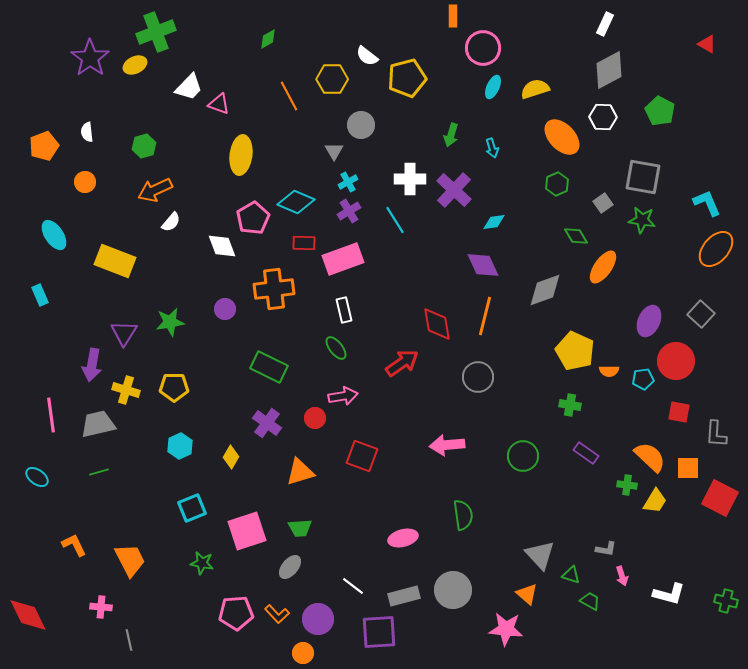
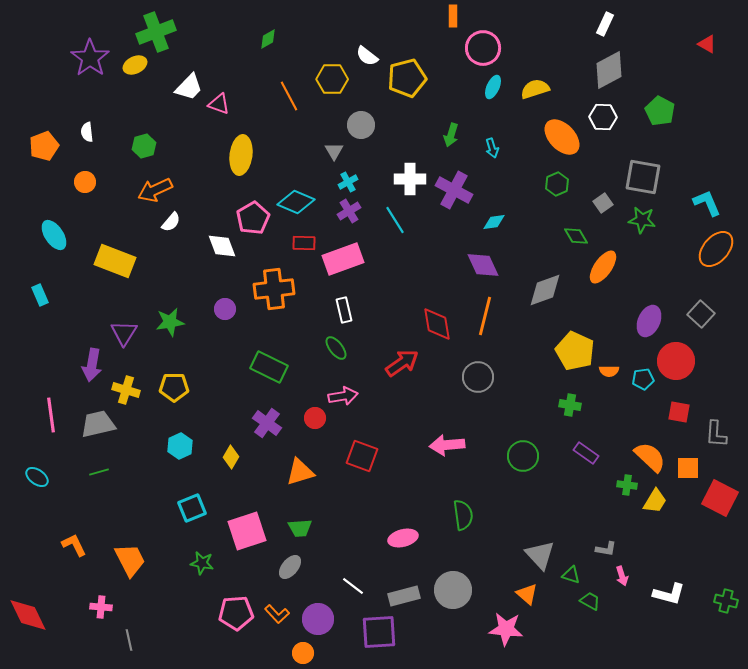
purple cross at (454, 190): rotated 15 degrees counterclockwise
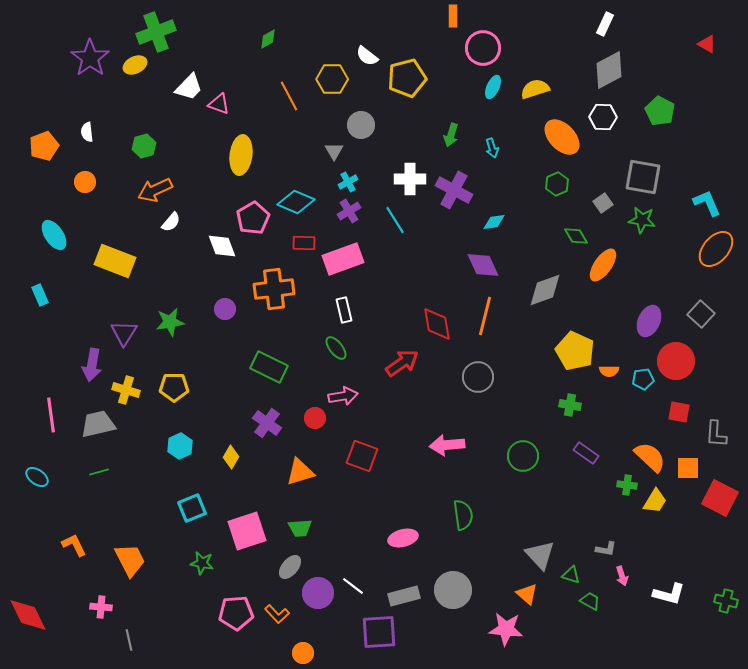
orange ellipse at (603, 267): moved 2 px up
purple circle at (318, 619): moved 26 px up
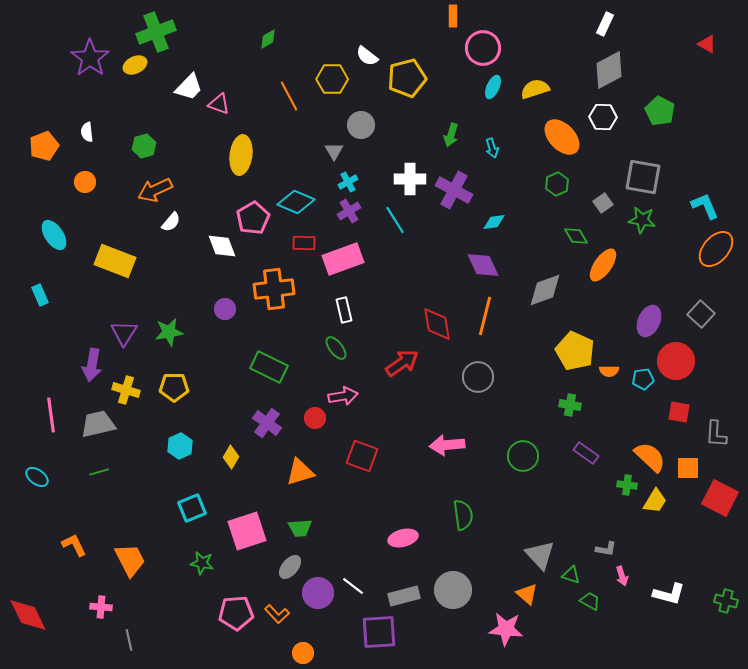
cyan L-shape at (707, 203): moved 2 px left, 3 px down
green star at (170, 322): moved 1 px left, 10 px down
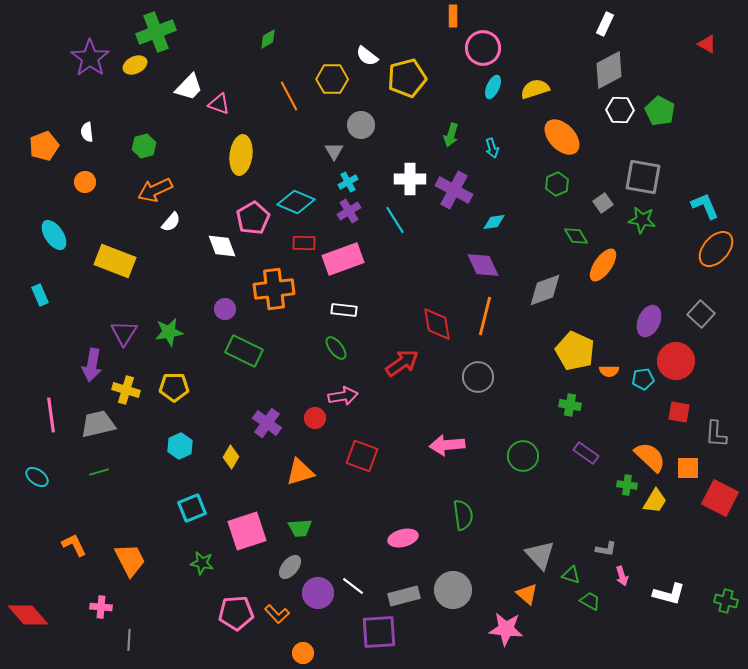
white hexagon at (603, 117): moved 17 px right, 7 px up
white rectangle at (344, 310): rotated 70 degrees counterclockwise
green rectangle at (269, 367): moved 25 px left, 16 px up
red diamond at (28, 615): rotated 15 degrees counterclockwise
gray line at (129, 640): rotated 15 degrees clockwise
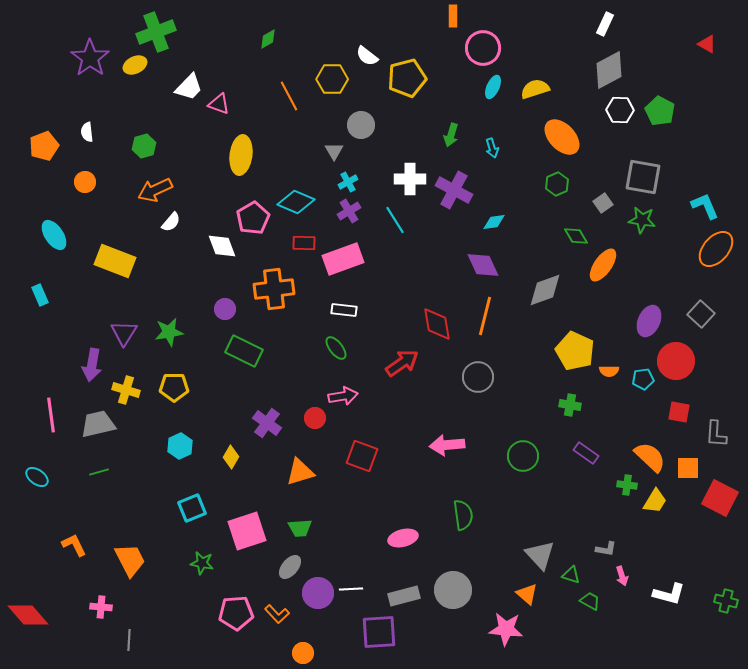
white line at (353, 586): moved 2 px left, 3 px down; rotated 40 degrees counterclockwise
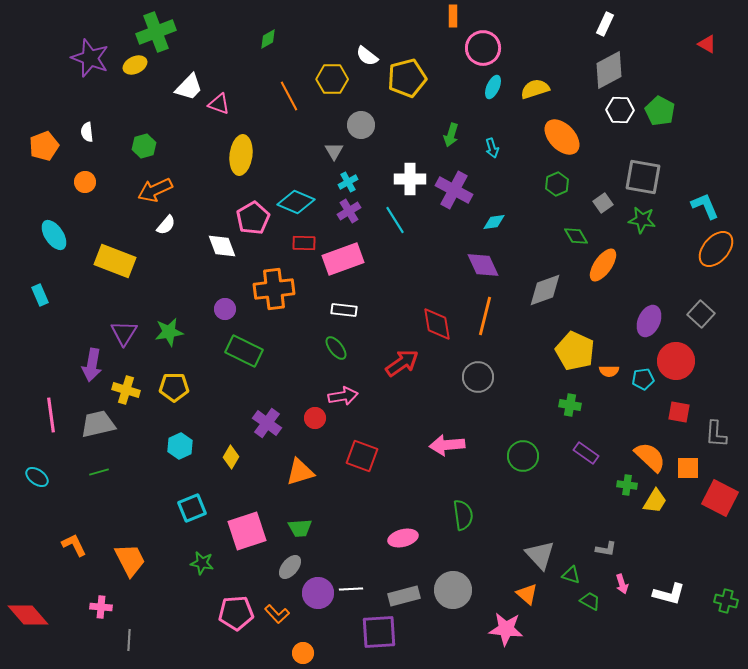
purple star at (90, 58): rotated 15 degrees counterclockwise
white semicircle at (171, 222): moved 5 px left, 3 px down
pink arrow at (622, 576): moved 8 px down
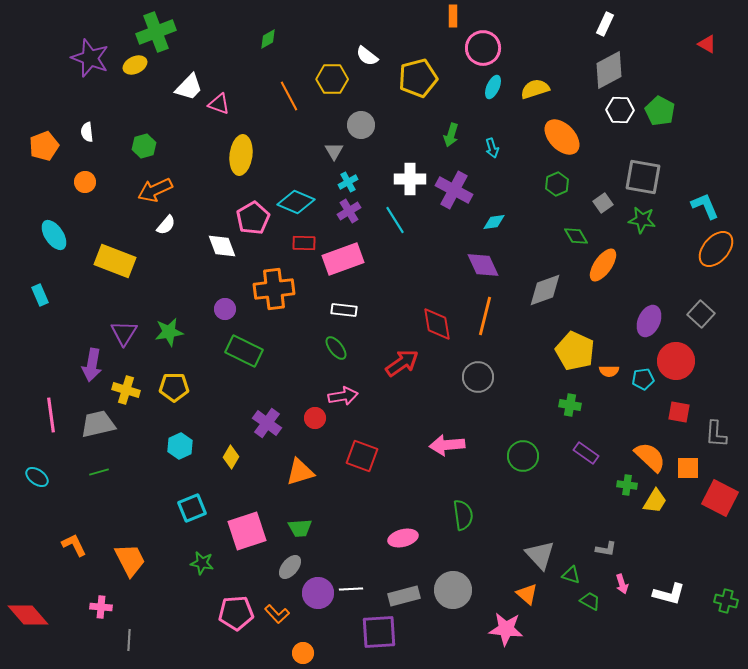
yellow pentagon at (407, 78): moved 11 px right
